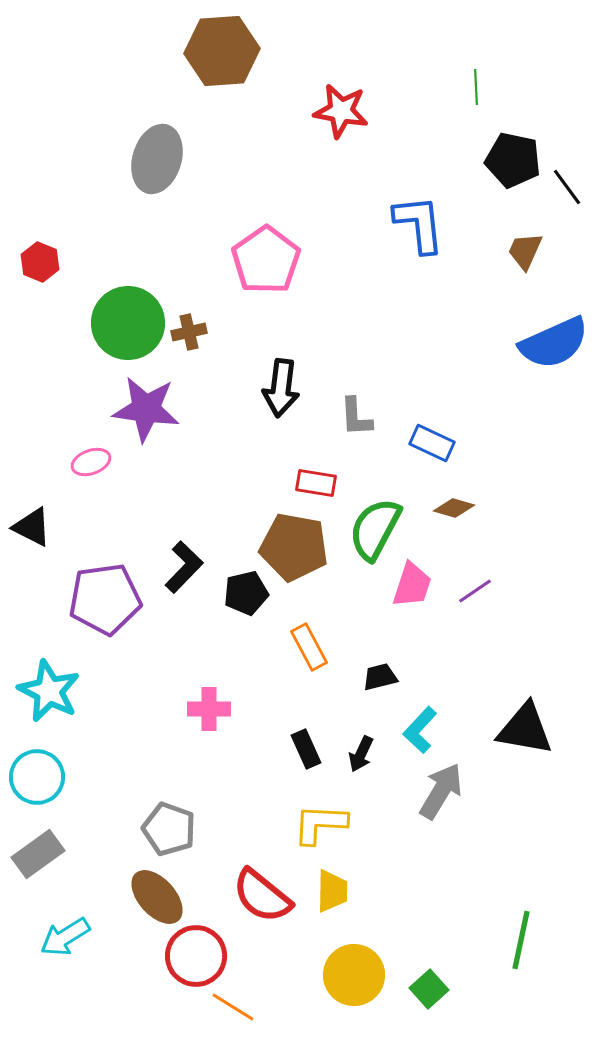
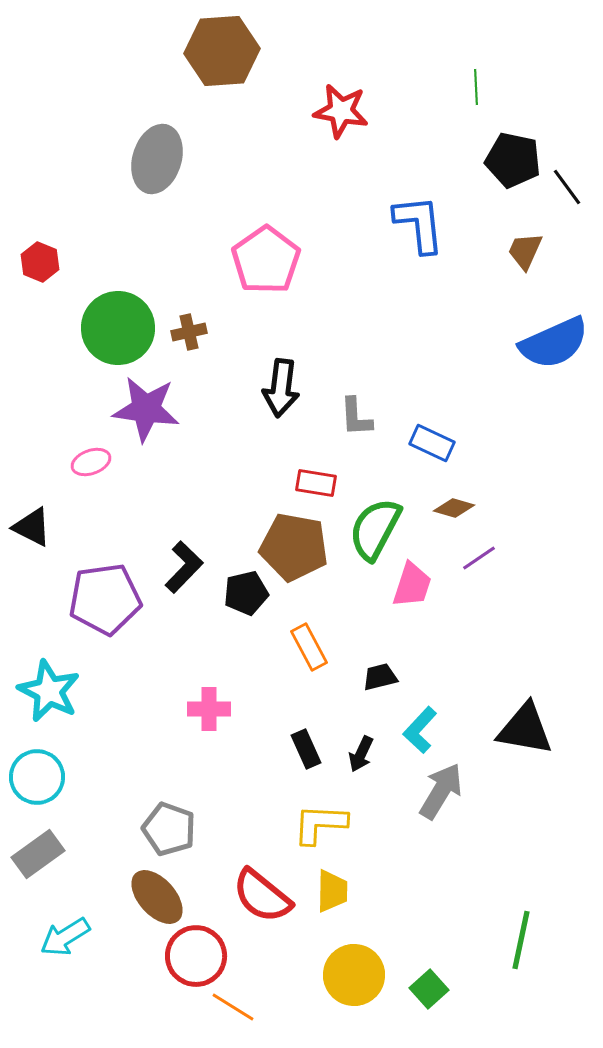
green circle at (128, 323): moved 10 px left, 5 px down
purple line at (475, 591): moved 4 px right, 33 px up
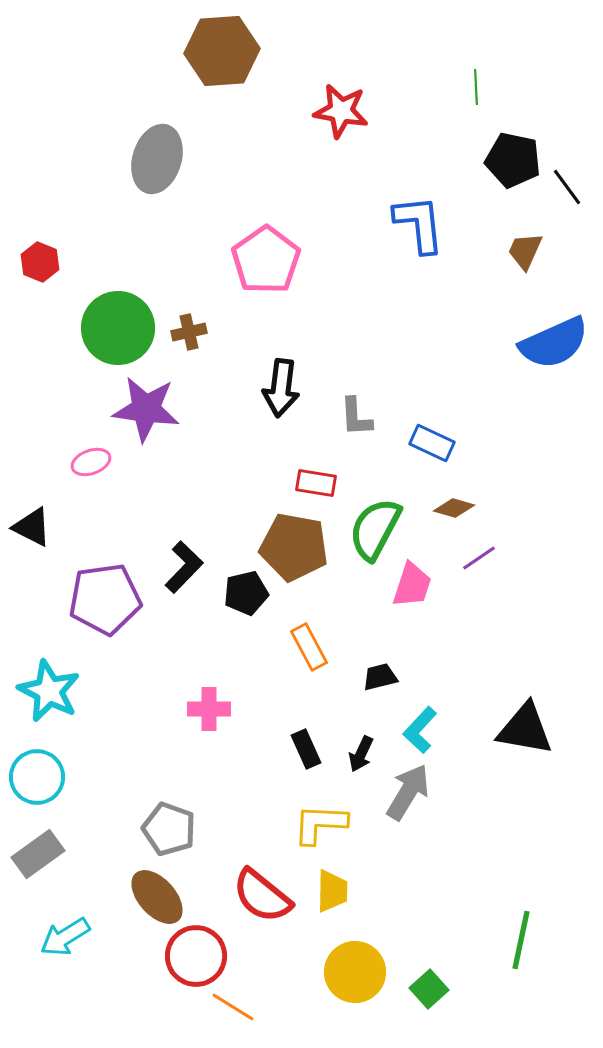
gray arrow at (441, 791): moved 33 px left, 1 px down
yellow circle at (354, 975): moved 1 px right, 3 px up
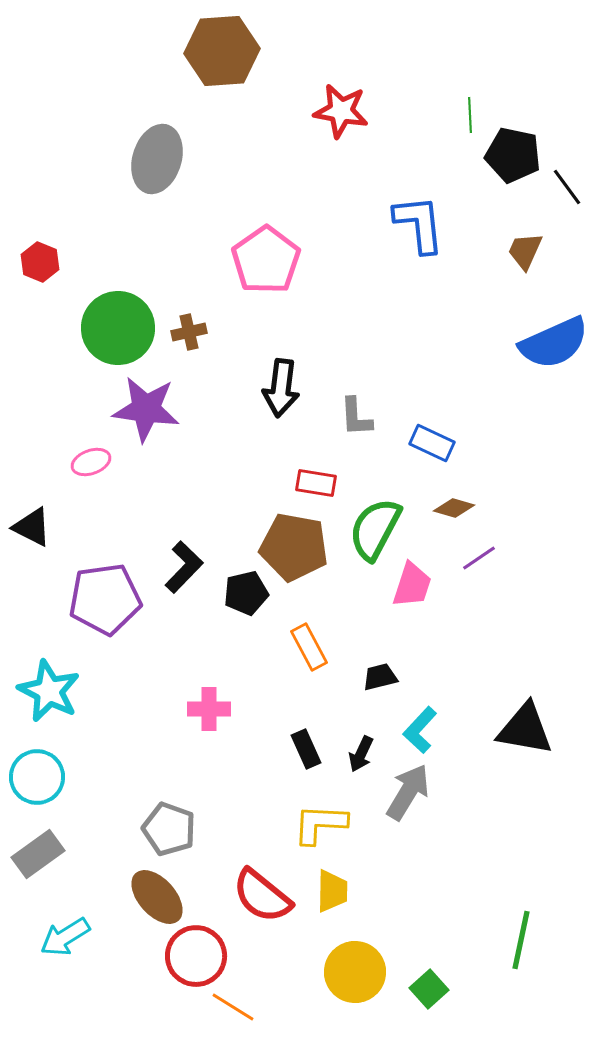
green line at (476, 87): moved 6 px left, 28 px down
black pentagon at (513, 160): moved 5 px up
